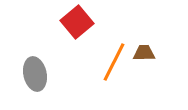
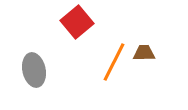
gray ellipse: moved 1 px left, 4 px up
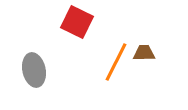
red square: rotated 24 degrees counterclockwise
orange line: moved 2 px right
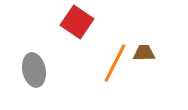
red square: rotated 8 degrees clockwise
orange line: moved 1 px left, 1 px down
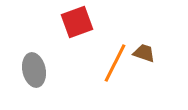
red square: rotated 36 degrees clockwise
brown trapezoid: rotated 20 degrees clockwise
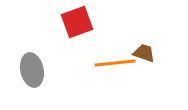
orange line: rotated 57 degrees clockwise
gray ellipse: moved 2 px left
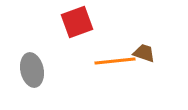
orange line: moved 2 px up
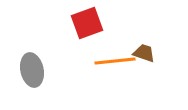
red square: moved 10 px right, 1 px down
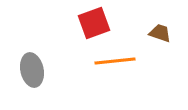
red square: moved 7 px right
brown trapezoid: moved 16 px right, 20 px up
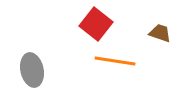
red square: moved 2 px right, 1 px down; rotated 32 degrees counterclockwise
orange line: rotated 15 degrees clockwise
